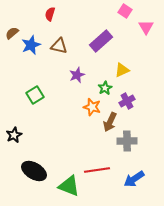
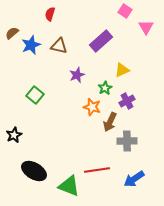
green square: rotated 18 degrees counterclockwise
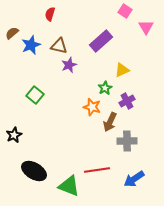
purple star: moved 8 px left, 10 px up
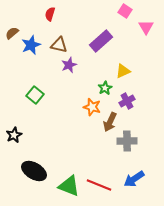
brown triangle: moved 1 px up
yellow triangle: moved 1 px right, 1 px down
red line: moved 2 px right, 15 px down; rotated 30 degrees clockwise
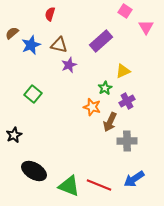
green square: moved 2 px left, 1 px up
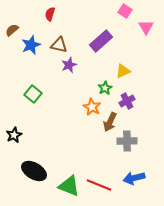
brown semicircle: moved 3 px up
orange star: rotated 12 degrees clockwise
blue arrow: moved 1 px up; rotated 20 degrees clockwise
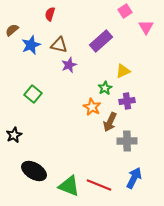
pink square: rotated 24 degrees clockwise
purple cross: rotated 21 degrees clockwise
blue arrow: rotated 130 degrees clockwise
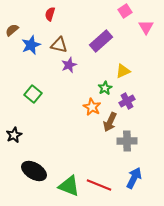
purple cross: rotated 21 degrees counterclockwise
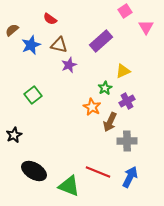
red semicircle: moved 5 px down; rotated 72 degrees counterclockwise
green square: moved 1 px down; rotated 12 degrees clockwise
blue arrow: moved 4 px left, 1 px up
red line: moved 1 px left, 13 px up
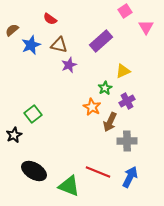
green square: moved 19 px down
